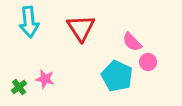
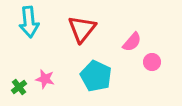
red triangle: moved 1 px right, 1 px down; rotated 12 degrees clockwise
pink semicircle: rotated 95 degrees counterclockwise
pink circle: moved 4 px right
cyan pentagon: moved 21 px left
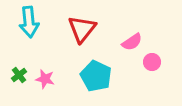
pink semicircle: rotated 15 degrees clockwise
green cross: moved 12 px up
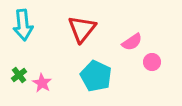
cyan arrow: moved 6 px left, 3 px down
pink star: moved 3 px left, 4 px down; rotated 18 degrees clockwise
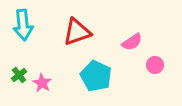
red triangle: moved 5 px left, 3 px down; rotated 32 degrees clockwise
pink circle: moved 3 px right, 3 px down
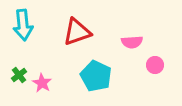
pink semicircle: rotated 30 degrees clockwise
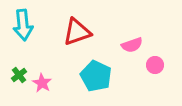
pink semicircle: moved 3 px down; rotated 15 degrees counterclockwise
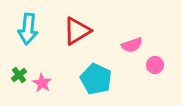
cyan arrow: moved 5 px right, 4 px down; rotated 12 degrees clockwise
red triangle: moved 1 px up; rotated 12 degrees counterclockwise
cyan pentagon: moved 3 px down
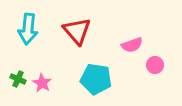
red triangle: rotated 40 degrees counterclockwise
green cross: moved 1 px left, 4 px down; rotated 28 degrees counterclockwise
cyan pentagon: rotated 16 degrees counterclockwise
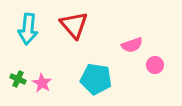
red triangle: moved 3 px left, 6 px up
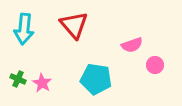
cyan arrow: moved 4 px left
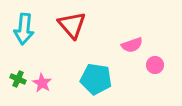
red triangle: moved 2 px left
